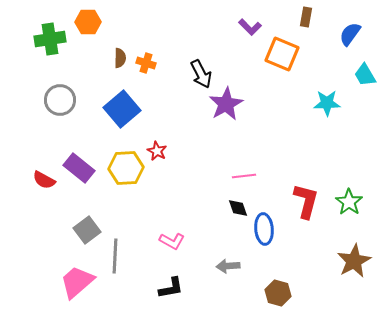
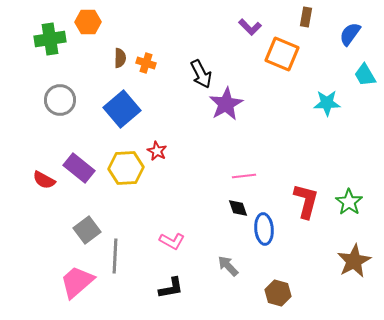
gray arrow: rotated 50 degrees clockwise
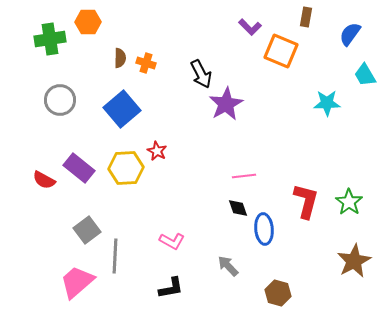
orange square: moved 1 px left, 3 px up
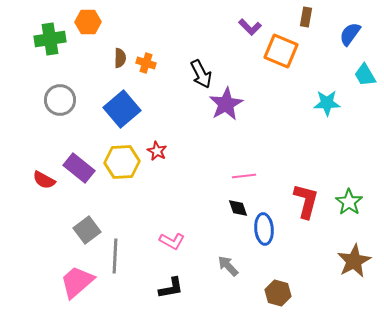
yellow hexagon: moved 4 px left, 6 px up
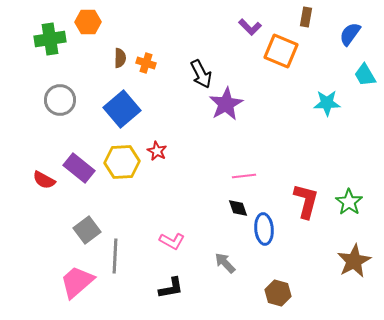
gray arrow: moved 3 px left, 3 px up
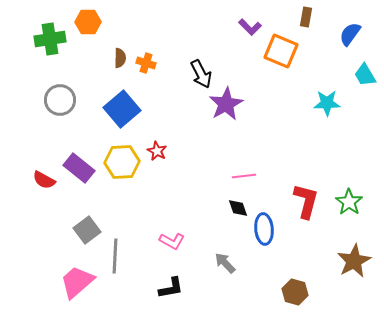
brown hexagon: moved 17 px right, 1 px up
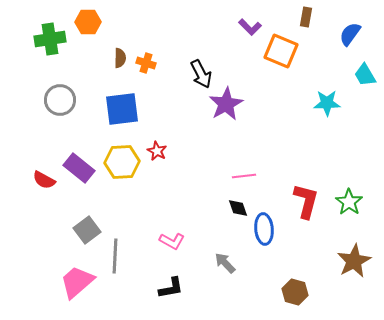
blue square: rotated 33 degrees clockwise
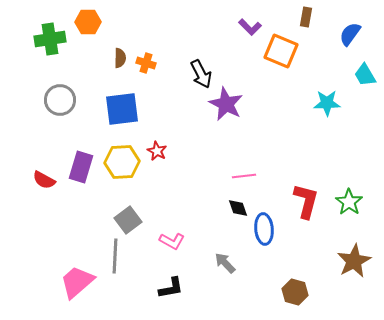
purple star: rotated 16 degrees counterclockwise
purple rectangle: moved 2 px right, 1 px up; rotated 68 degrees clockwise
gray square: moved 41 px right, 10 px up
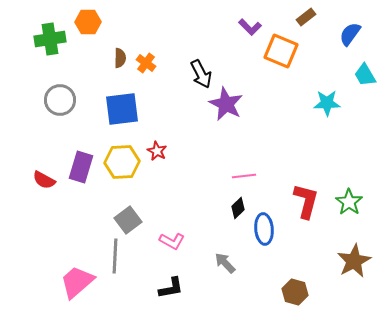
brown rectangle: rotated 42 degrees clockwise
orange cross: rotated 18 degrees clockwise
black diamond: rotated 65 degrees clockwise
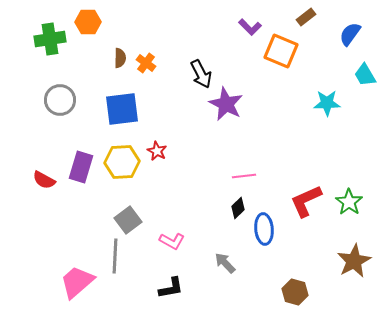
red L-shape: rotated 129 degrees counterclockwise
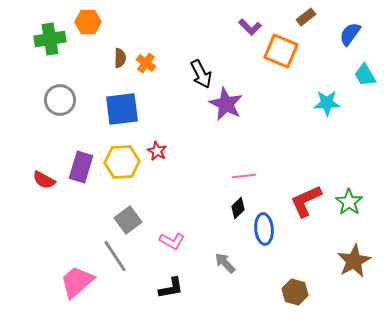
gray line: rotated 36 degrees counterclockwise
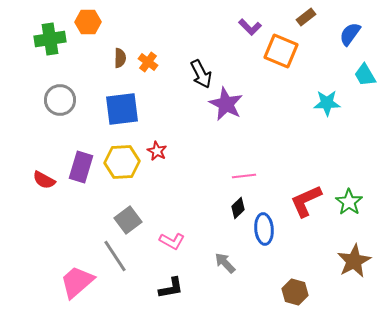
orange cross: moved 2 px right, 1 px up
